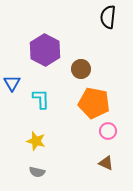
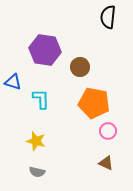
purple hexagon: rotated 20 degrees counterclockwise
brown circle: moved 1 px left, 2 px up
blue triangle: moved 1 px right, 1 px up; rotated 42 degrees counterclockwise
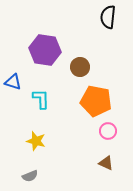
orange pentagon: moved 2 px right, 2 px up
gray semicircle: moved 7 px left, 4 px down; rotated 35 degrees counterclockwise
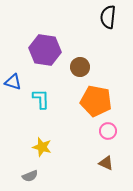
yellow star: moved 6 px right, 6 px down
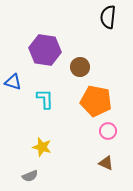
cyan L-shape: moved 4 px right
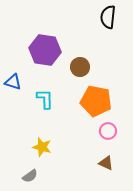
gray semicircle: rotated 14 degrees counterclockwise
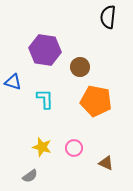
pink circle: moved 34 px left, 17 px down
